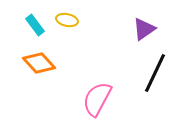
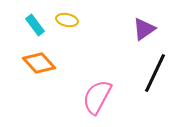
pink semicircle: moved 2 px up
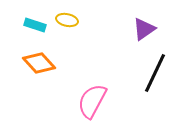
cyan rectangle: rotated 35 degrees counterclockwise
pink semicircle: moved 5 px left, 4 px down
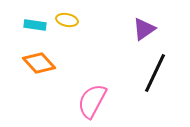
cyan rectangle: rotated 10 degrees counterclockwise
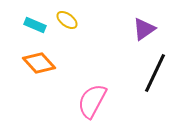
yellow ellipse: rotated 25 degrees clockwise
cyan rectangle: rotated 15 degrees clockwise
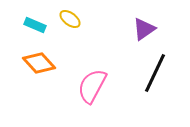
yellow ellipse: moved 3 px right, 1 px up
pink semicircle: moved 15 px up
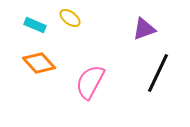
yellow ellipse: moved 1 px up
purple triangle: rotated 15 degrees clockwise
black line: moved 3 px right
pink semicircle: moved 2 px left, 4 px up
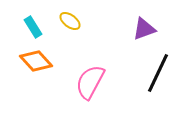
yellow ellipse: moved 3 px down
cyan rectangle: moved 2 px left, 2 px down; rotated 35 degrees clockwise
orange diamond: moved 3 px left, 2 px up
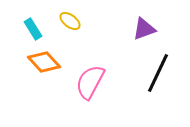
cyan rectangle: moved 2 px down
orange diamond: moved 8 px right, 1 px down
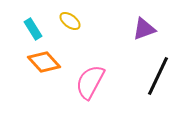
black line: moved 3 px down
